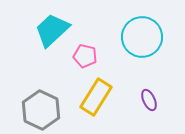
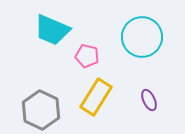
cyan trapezoid: rotated 114 degrees counterclockwise
pink pentagon: moved 2 px right
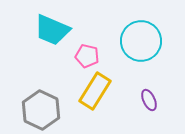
cyan circle: moved 1 px left, 4 px down
yellow rectangle: moved 1 px left, 6 px up
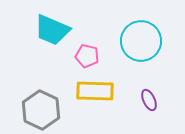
yellow rectangle: rotated 60 degrees clockwise
